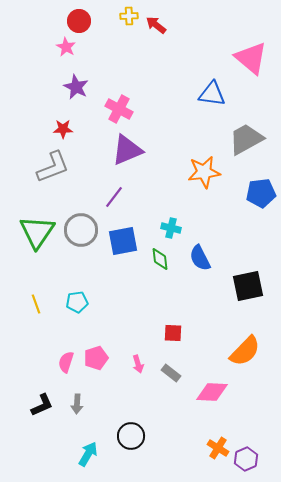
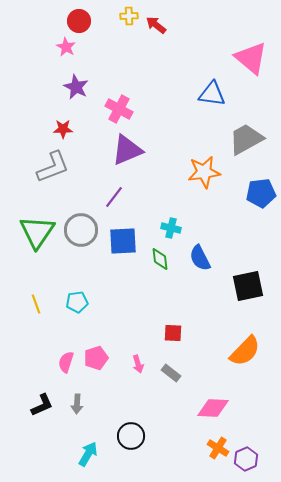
blue square: rotated 8 degrees clockwise
pink diamond: moved 1 px right, 16 px down
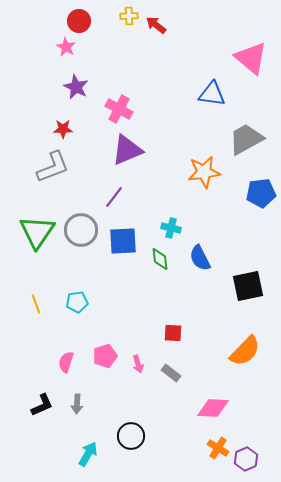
pink pentagon: moved 9 px right, 2 px up
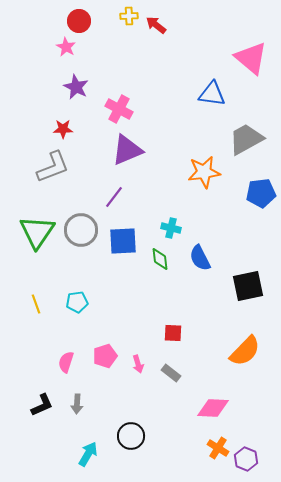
purple hexagon: rotated 15 degrees counterclockwise
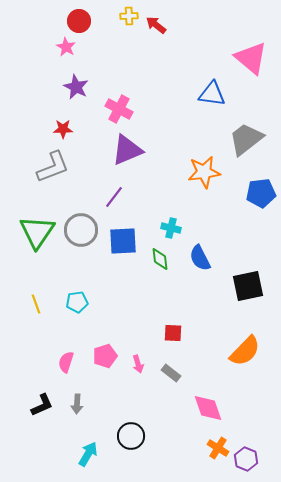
gray trapezoid: rotated 9 degrees counterclockwise
pink diamond: moved 5 px left; rotated 68 degrees clockwise
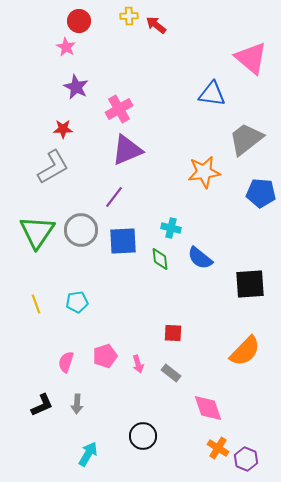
pink cross: rotated 32 degrees clockwise
gray L-shape: rotated 9 degrees counterclockwise
blue pentagon: rotated 12 degrees clockwise
blue semicircle: rotated 24 degrees counterclockwise
black square: moved 2 px right, 2 px up; rotated 8 degrees clockwise
black circle: moved 12 px right
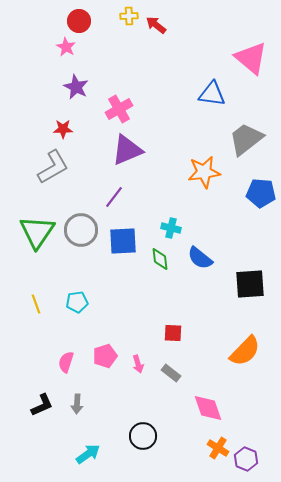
cyan arrow: rotated 25 degrees clockwise
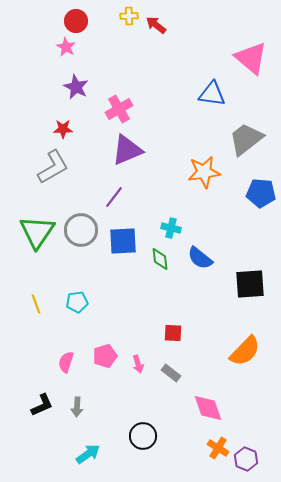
red circle: moved 3 px left
gray arrow: moved 3 px down
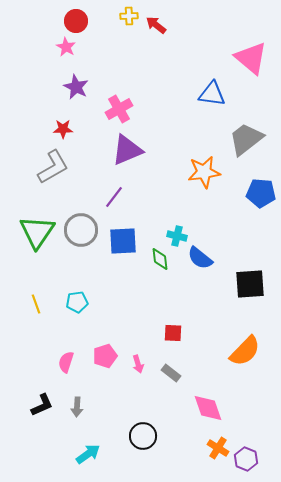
cyan cross: moved 6 px right, 8 px down
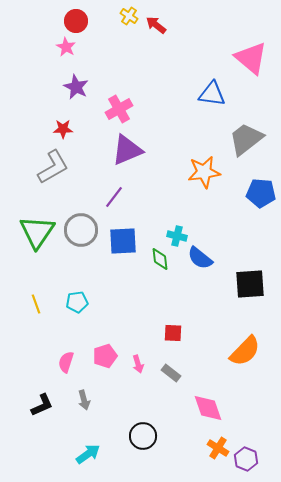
yellow cross: rotated 36 degrees clockwise
gray arrow: moved 7 px right, 7 px up; rotated 18 degrees counterclockwise
